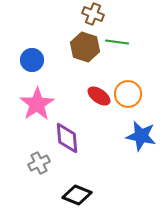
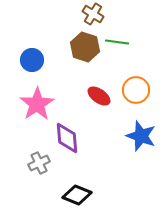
brown cross: rotated 10 degrees clockwise
orange circle: moved 8 px right, 4 px up
blue star: rotated 8 degrees clockwise
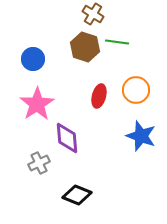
blue circle: moved 1 px right, 1 px up
red ellipse: rotated 70 degrees clockwise
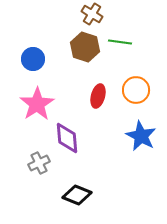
brown cross: moved 1 px left
green line: moved 3 px right
red ellipse: moved 1 px left
blue star: rotated 8 degrees clockwise
